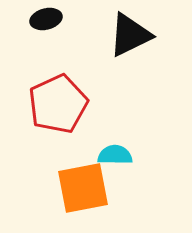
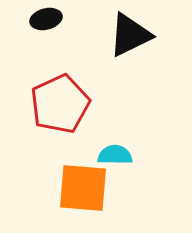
red pentagon: moved 2 px right
orange square: rotated 16 degrees clockwise
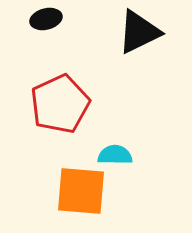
black triangle: moved 9 px right, 3 px up
orange square: moved 2 px left, 3 px down
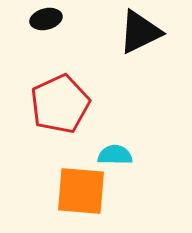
black triangle: moved 1 px right
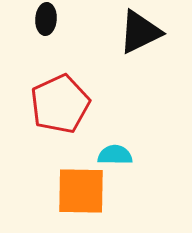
black ellipse: rotated 72 degrees counterclockwise
orange square: rotated 4 degrees counterclockwise
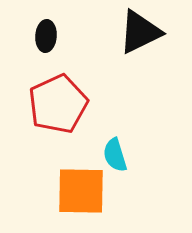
black ellipse: moved 17 px down
red pentagon: moved 2 px left
cyan semicircle: rotated 108 degrees counterclockwise
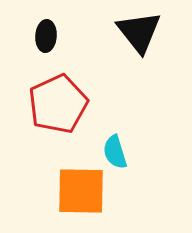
black triangle: moved 1 px left; rotated 42 degrees counterclockwise
cyan semicircle: moved 3 px up
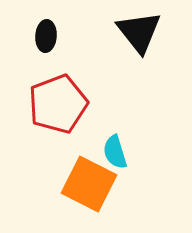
red pentagon: rotated 4 degrees clockwise
orange square: moved 8 px right, 7 px up; rotated 26 degrees clockwise
